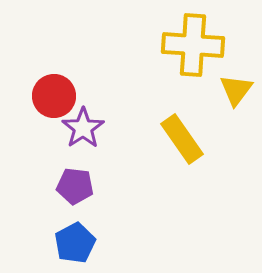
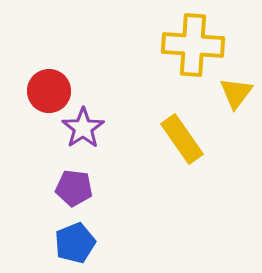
yellow triangle: moved 3 px down
red circle: moved 5 px left, 5 px up
purple pentagon: moved 1 px left, 2 px down
blue pentagon: rotated 6 degrees clockwise
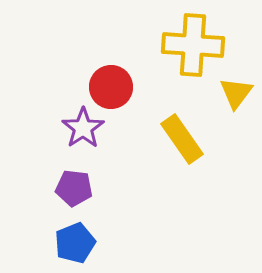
red circle: moved 62 px right, 4 px up
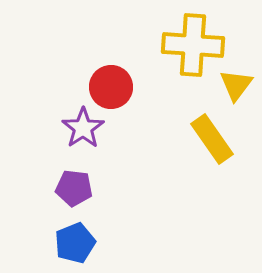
yellow triangle: moved 8 px up
yellow rectangle: moved 30 px right
